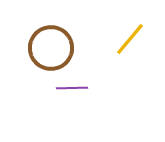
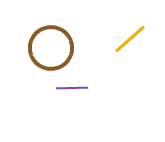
yellow line: rotated 9 degrees clockwise
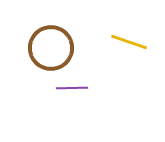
yellow line: moved 1 px left, 3 px down; rotated 60 degrees clockwise
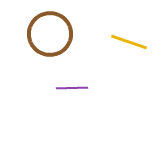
brown circle: moved 1 px left, 14 px up
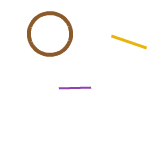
purple line: moved 3 px right
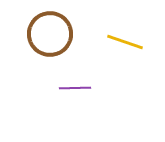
yellow line: moved 4 px left
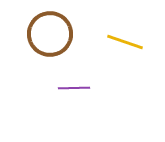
purple line: moved 1 px left
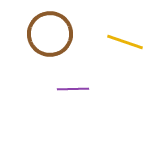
purple line: moved 1 px left, 1 px down
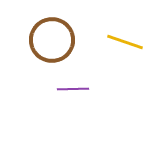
brown circle: moved 2 px right, 6 px down
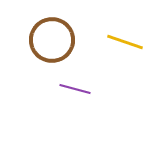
purple line: moved 2 px right; rotated 16 degrees clockwise
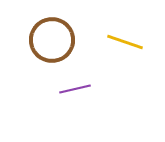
purple line: rotated 28 degrees counterclockwise
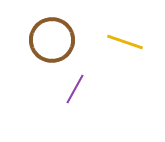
purple line: rotated 48 degrees counterclockwise
